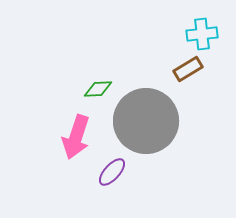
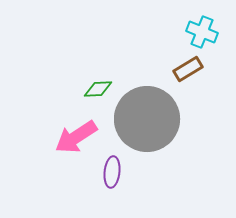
cyan cross: moved 2 px up; rotated 28 degrees clockwise
gray circle: moved 1 px right, 2 px up
pink arrow: rotated 39 degrees clockwise
purple ellipse: rotated 36 degrees counterclockwise
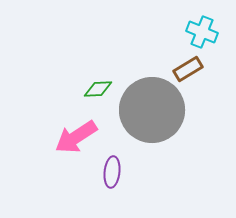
gray circle: moved 5 px right, 9 px up
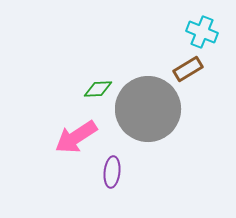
gray circle: moved 4 px left, 1 px up
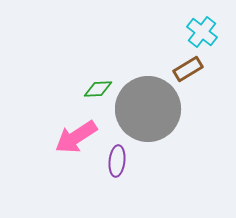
cyan cross: rotated 16 degrees clockwise
purple ellipse: moved 5 px right, 11 px up
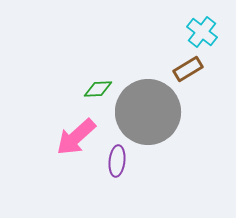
gray circle: moved 3 px down
pink arrow: rotated 9 degrees counterclockwise
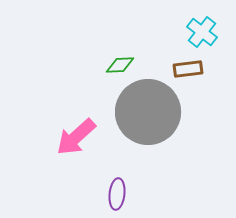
brown rectangle: rotated 24 degrees clockwise
green diamond: moved 22 px right, 24 px up
purple ellipse: moved 33 px down
